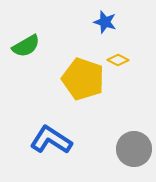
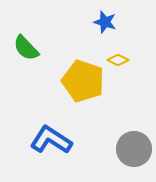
green semicircle: moved 2 px down; rotated 76 degrees clockwise
yellow pentagon: moved 2 px down
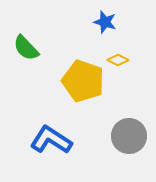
gray circle: moved 5 px left, 13 px up
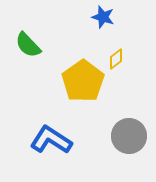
blue star: moved 2 px left, 5 px up
green semicircle: moved 2 px right, 3 px up
yellow diamond: moved 2 px left, 1 px up; rotated 65 degrees counterclockwise
yellow pentagon: rotated 18 degrees clockwise
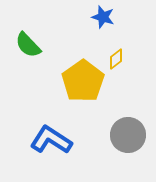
gray circle: moved 1 px left, 1 px up
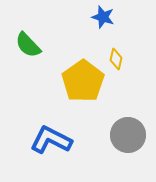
yellow diamond: rotated 40 degrees counterclockwise
blue L-shape: rotated 6 degrees counterclockwise
